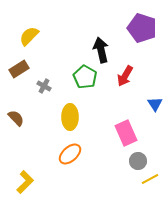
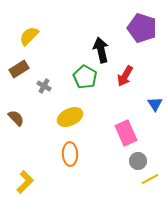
yellow ellipse: rotated 65 degrees clockwise
orange ellipse: rotated 50 degrees counterclockwise
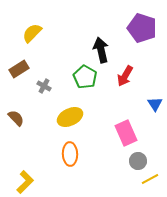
yellow semicircle: moved 3 px right, 3 px up
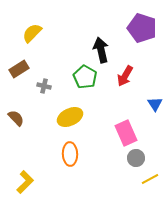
gray cross: rotated 16 degrees counterclockwise
gray circle: moved 2 px left, 3 px up
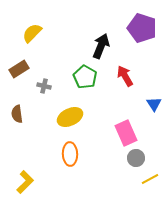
black arrow: moved 4 px up; rotated 35 degrees clockwise
red arrow: rotated 120 degrees clockwise
blue triangle: moved 1 px left
brown semicircle: moved 1 px right, 4 px up; rotated 144 degrees counterclockwise
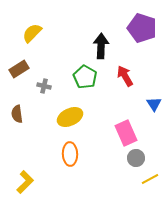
black arrow: rotated 20 degrees counterclockwise
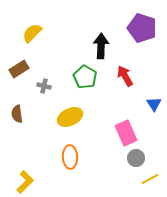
orange ellipse: moved 3 px down
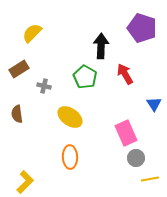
red arrow: moved 2 px up
yellow ellipse: rotated 60 degrees clockwise
yellow line: rotated 18 degrees clockwise
